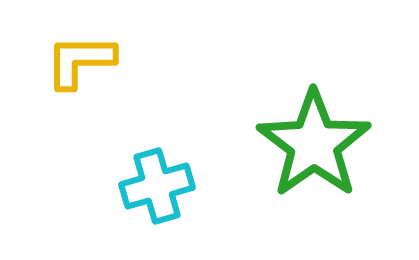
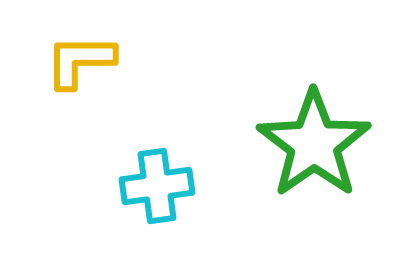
cyan cross: rotated 8 degrees clockwise
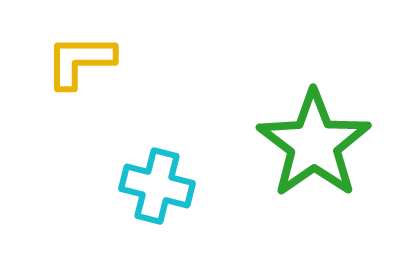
cyan cross: rotated 22 degrees clockwise
